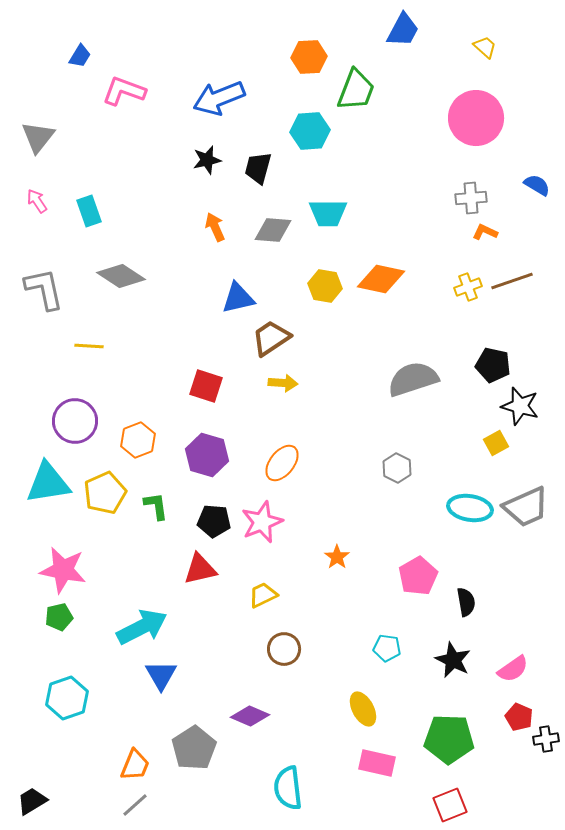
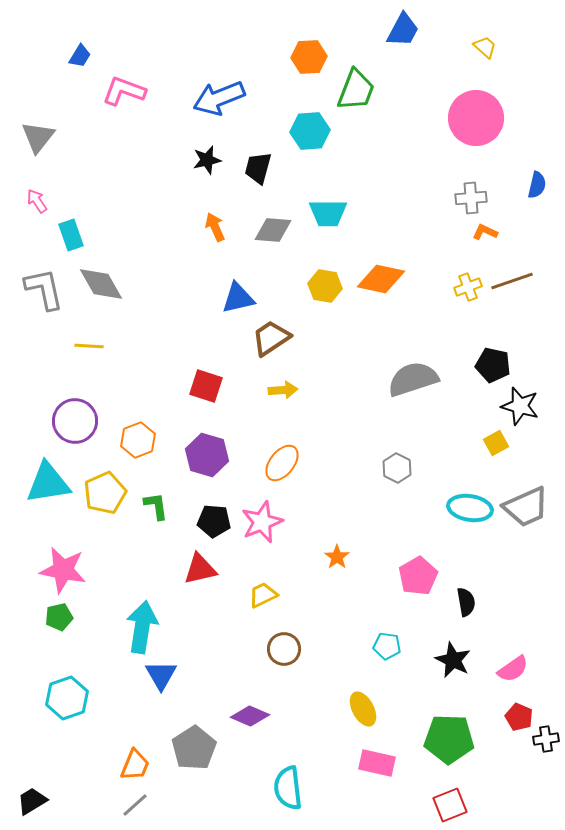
blue semicircle at (537, 185): rotated 72 degrees clockwise
cyan rectangle at (89, 211): moved 18 px left, 24 px down
gray diamond at (121, 276): moved 20 px left, 8 px down; rotated 27 degrees clockwise
yellow arrow at (283, 383): moved 7 px down; rotated 8 degrees counterclockwise
cyan arrow at (142, 627): rotated 54 degrees counterclockwise
cyan pentagon at (387, 648): moved 2 px up
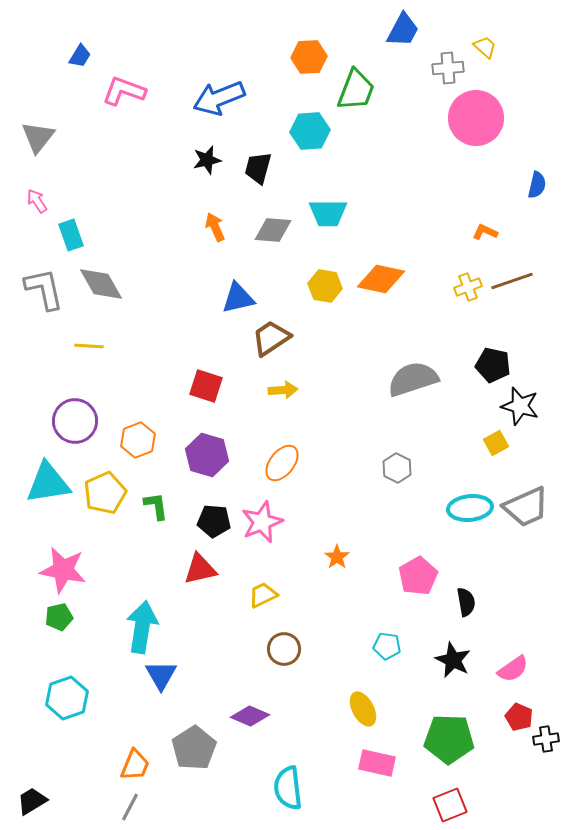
gray cross at (471, 198): moved 23 px left, 130 px up
cyan ellipse at (470, 508): rotated 15 degrees counterclockwise
gray line at (135, 805): moved 5 px left, 2 px down; rotated 20 degrees counterclockwise
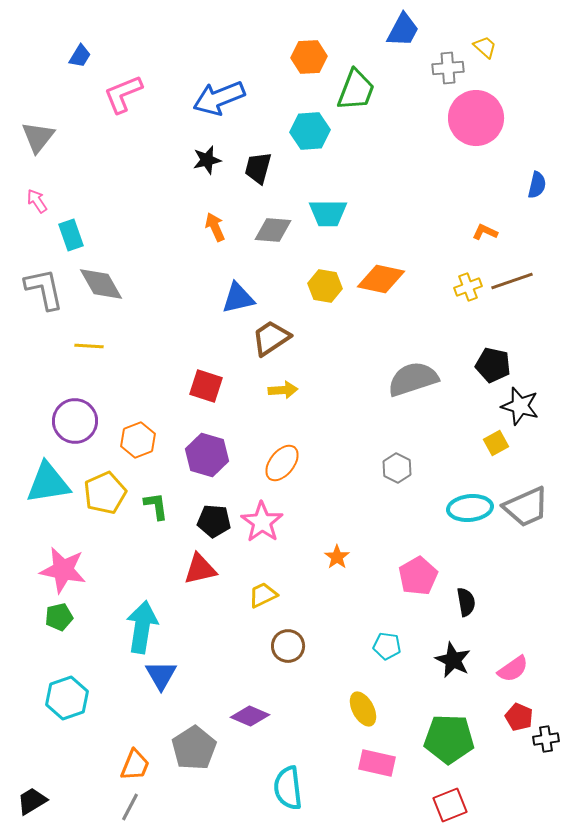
pink L-shape at (124, 91): moved 1 px left, 3 px down; rotated 42 degrees counterclockwise
pink star at (262, 522): rotated 15 degrees counterclockwise
brown circle at (284, 649): moved 4 px right, 3 px up
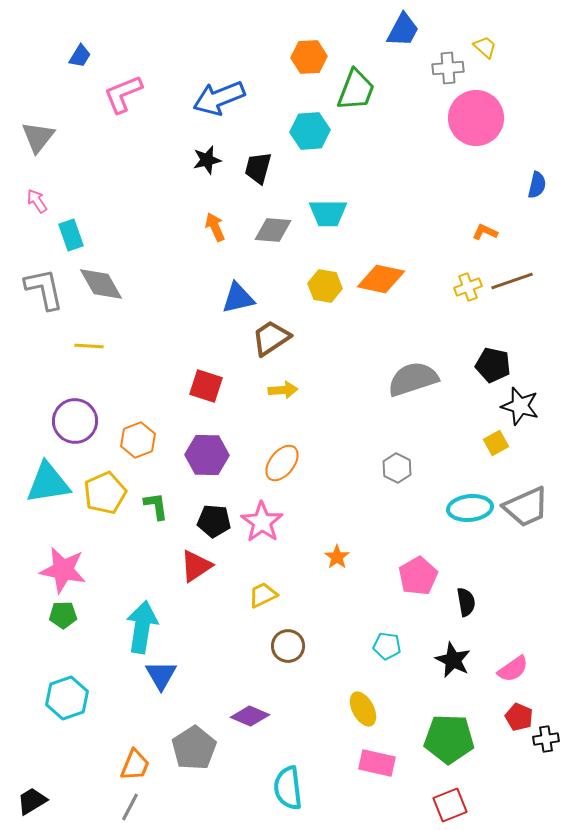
purple hexagon at (207, 455): rotated 15 degrees counterclockwise
red triangle at (200, 569): moved 4 px left, 3 px up; rotated 21 degrees counterclockwise
green pentagon at (59, 617): moved 4 px right, 2 px up; rotated 12 degrees clockwise
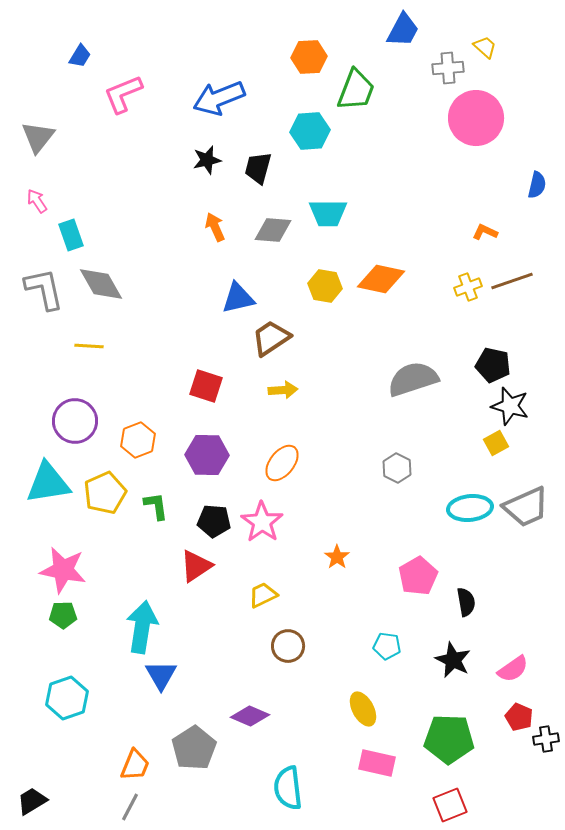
black star at (520, 406): moved 10 px left
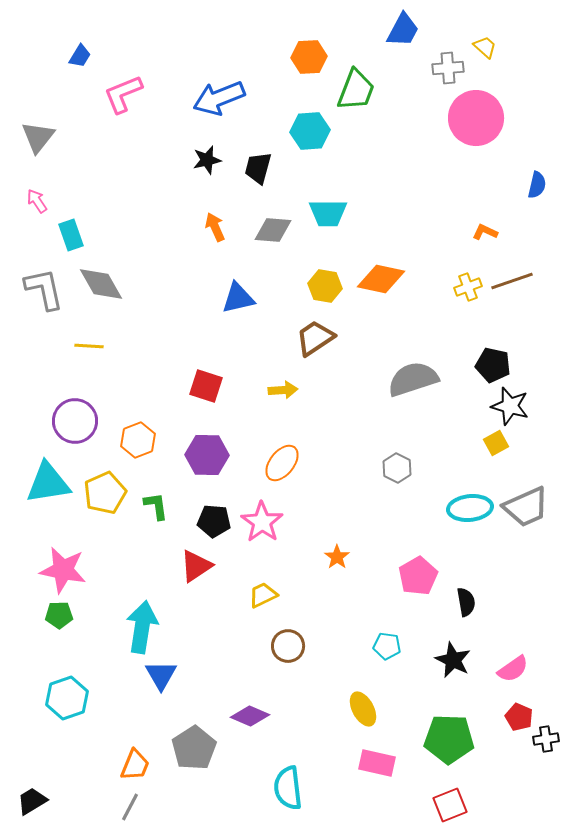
brown trapezoid at (271, 338): moved 44 px right
green pentagon at (63, 615): moved 4 px left
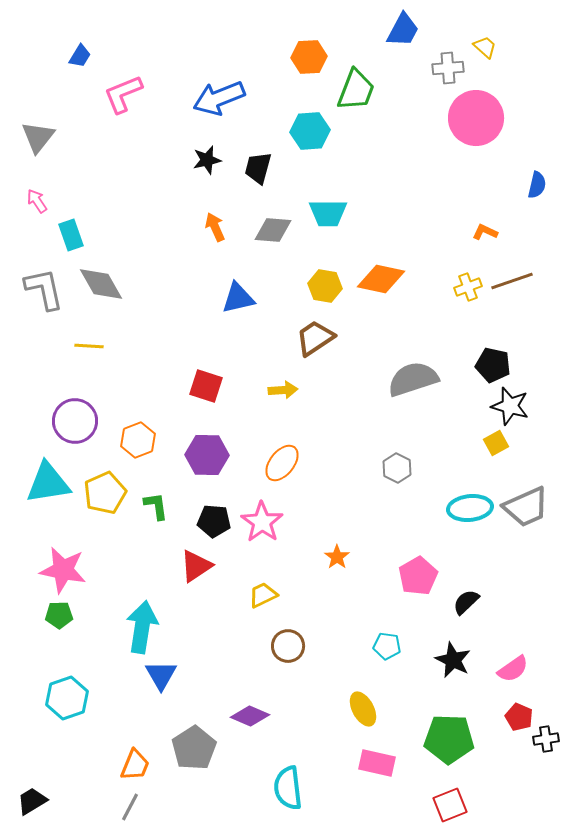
black semicircle at (466, 602): rotated 124 degrees counterclockwise
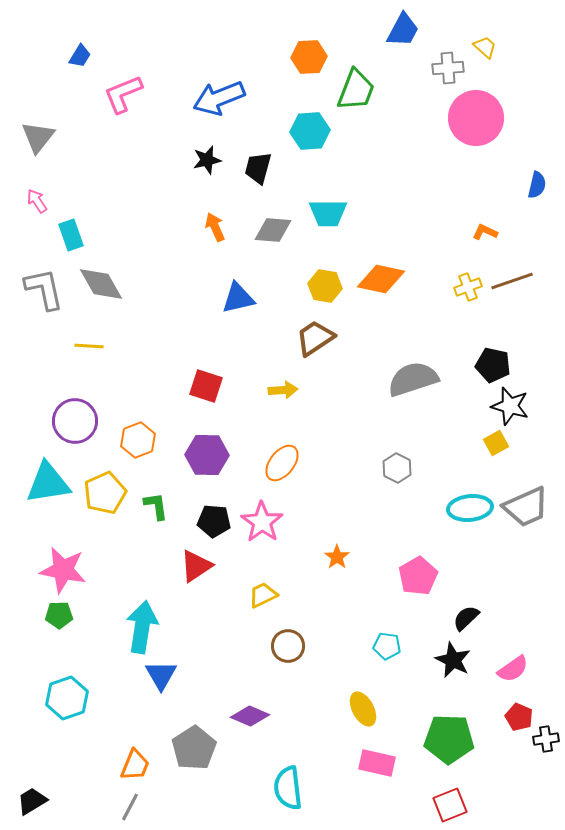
black semicircle at (466, 602): moved 16 px down
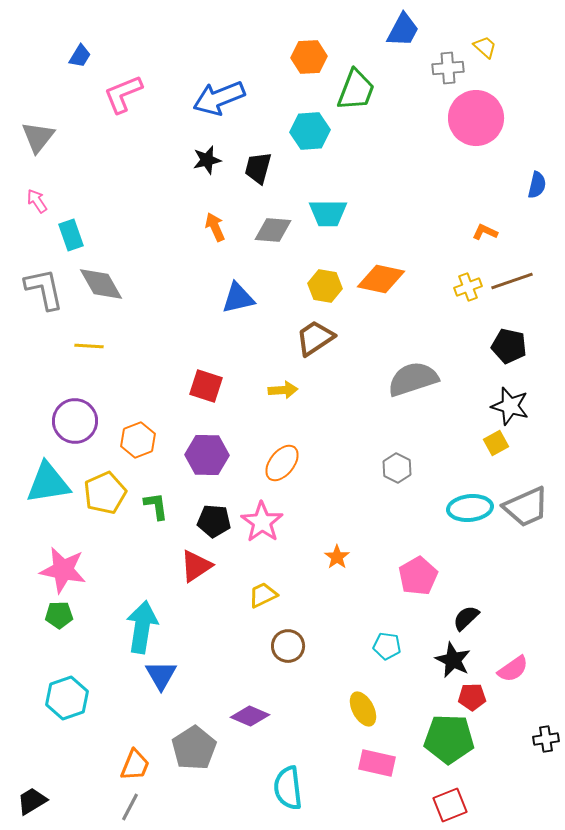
black pentagon at (493, 365): moved 16 px right, 19 px up
red pentagon at (519, 717): moved 47 px left, 20 px up; rotated 24 degrees counterclockwise
